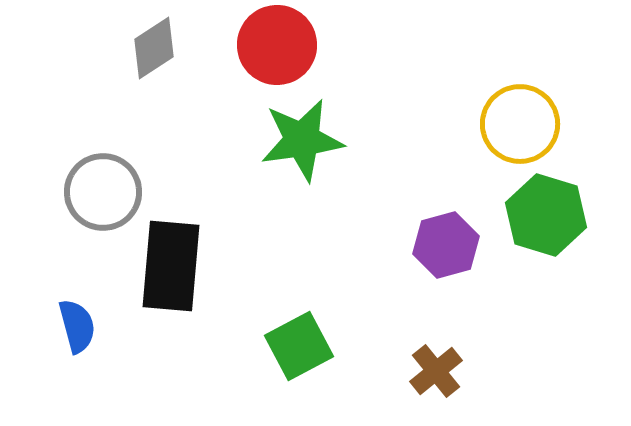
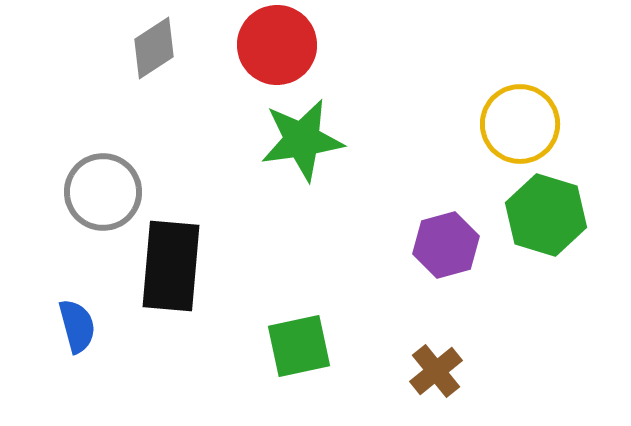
green square: rotated 16 degrees clockwise
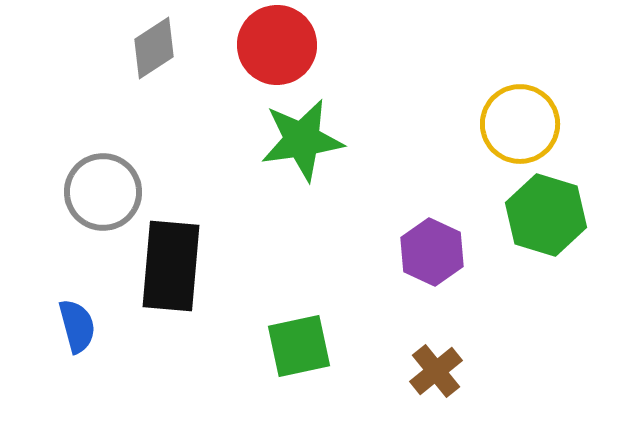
purple hexagon: moved 14 px left, 7 px down; rotated 20 degrees counterclockwise
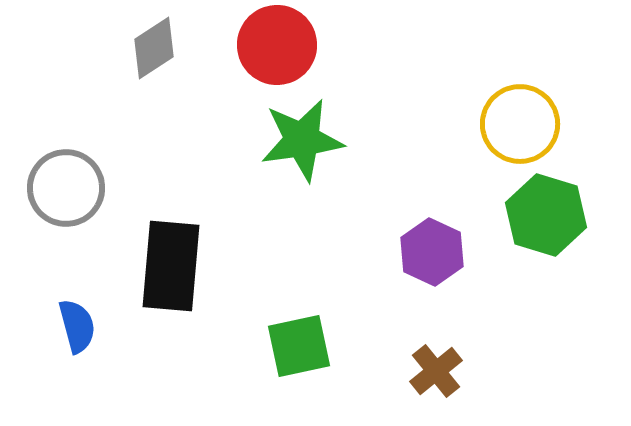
gray circle: moved 37 px left, 4 px up
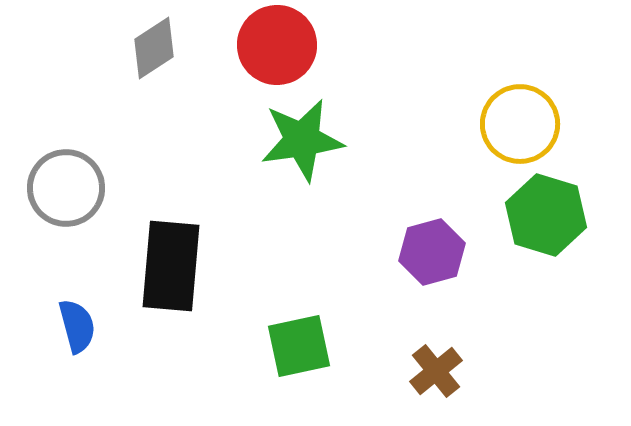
purple hexagon: rotated 20 degrees clockwise
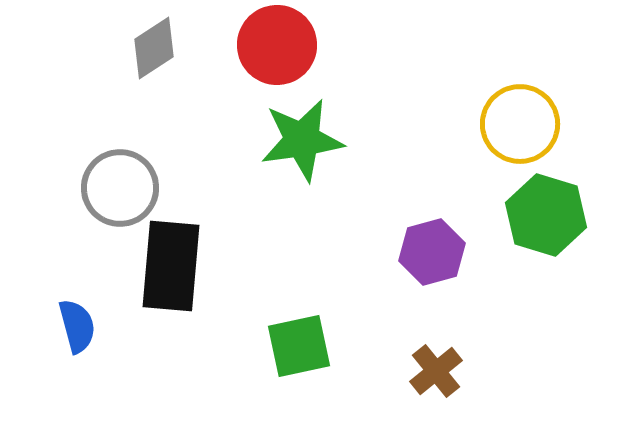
gray circle: moved 54 px right
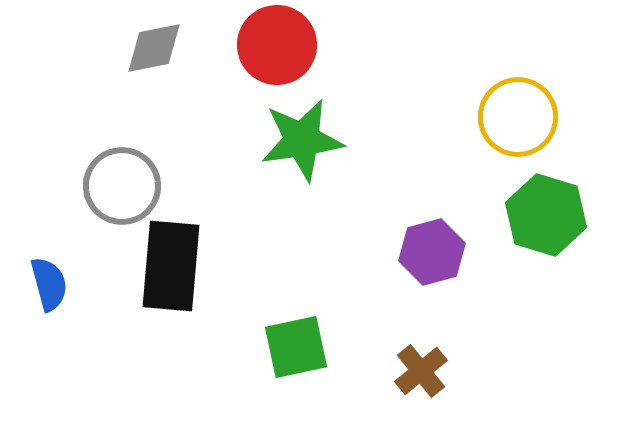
gray diamond: rotated 22 degrees clockwise
yellow circle: moved 2 px left, 7 px up
gray circle: moved 2 px right, 2 px up
blue semicircle: moved 28 px left, 42 px up
green square: moved 3 px left, 1 px down
brown cross: moved 15 px left
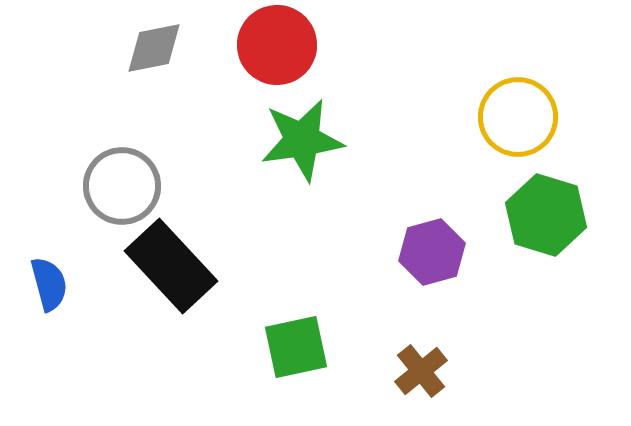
black rectangle: rotated 48 degrees counterclockwise
